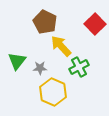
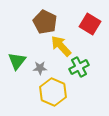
red square: moved 5 px left; rotated 15 degrees counterclockwise
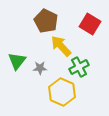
brown pentagon: moved 1 px right, 1 px up
yellow hexagon: moved 9 px right
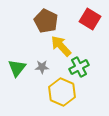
red square: moved 5 px up
green triangle: moved 7 px down
gray star: moved 2 px right, 1 px up
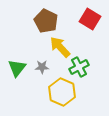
yellow arrow: moved 1 px left, 1 px down
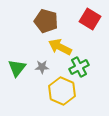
brown pentagon: rotated 10 degrees counterclockwise
yellow arrow: rotated 20 degrees counterclockwise
yellow hexagon: moved 1 px up
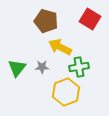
green cross: rotated 18 degrees clockwise
yellow hexagon: moved 4 px right, 1 px down; rotated 16 degrees clockwise
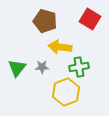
brown pentagon: moved 1 px left
yellow arrow: rotated 20 degrees counterclockwise
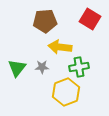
brown pentagon: rotated 20 degrees counterclockwise
